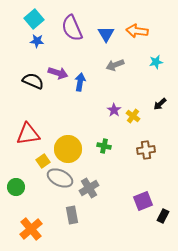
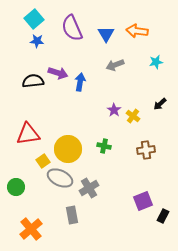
black semicircle: rotated 30 degrees counterclockwise
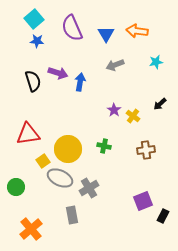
black semicircle: rotated 80 degrees clockwise
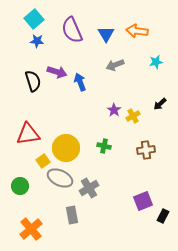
purple semicircle: moved 2 px down
purple arrow: moved 1 px left, 1 px up
blue arrow: rotated 30 degrees counterclockwise
yellow cross: rotated 24 degrees clockwise
yellow circle: moved 2 px left, 1 px up
green circle: moved 4 px right, 1 px up
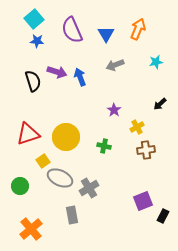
orange arrow: moved 1 px right, 2 px up; rotated 105 degrees clockwise
blue arrow: moved 5 px up
yellow cross: moved 4 px right, 11 px down
red triangle: rotated 10 degrees counterclockwise
yellow circle: moved 11 px up
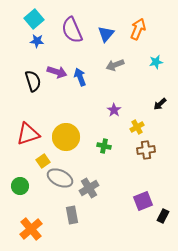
blue triangle: rotated 12 degrees clockwise
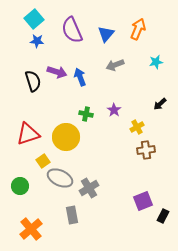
green cross: moved 18 px left, 32 px up
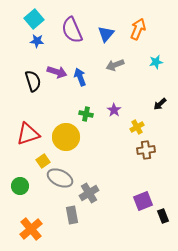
gray cross: moved 5 px down
black rectangle: rotated 48 degrees counterclockwise
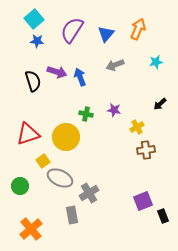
purple semicircle: rotated 56 degrees clockwise
purple star: rotated 24 degrees counterclockwise
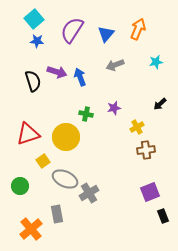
purple star: moved 2 px up; rotated 24 degrees counterclockwise
gray ellipse: moved 5 px right, 1 px down
purple square: moved 7 px right, 9 px up
gray rectangle: moved 15 px left, 1 px up
